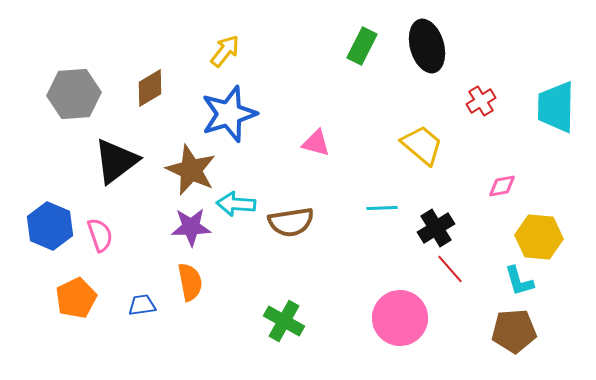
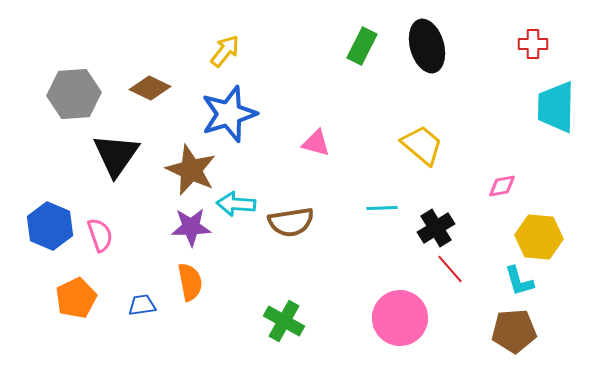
brown diamond: rotated 57 degrees clockwise
red cross: moved 52 px right, 57 px up; rotated 32 degrees clockwise
black triangle: moved 6 px up; rotated 18 degrees counterclockwise
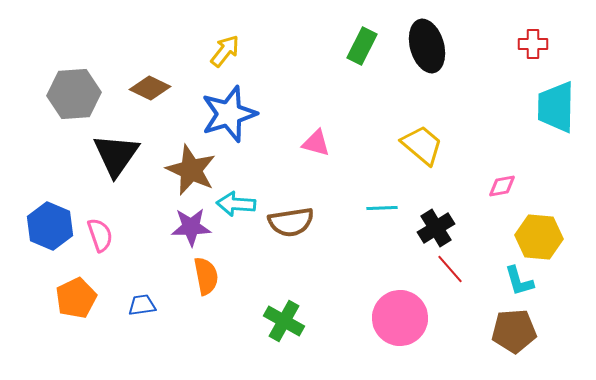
orange semicircle: moved 16 px right, 6 px up
